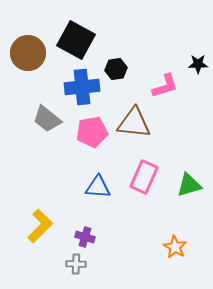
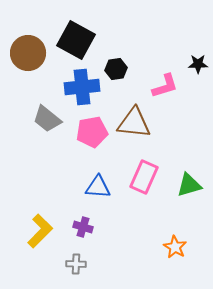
yellow L-shape: moved 5 px down
purple cross: moved 2 px left, 10 px up
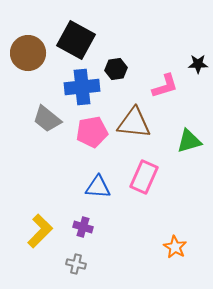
green triangle: moved 44 px up
gray cross: rotated 12 degrees clockwise
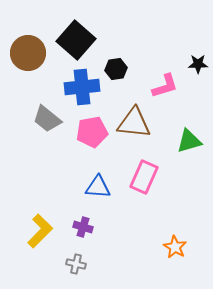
black square: rotated 12 degrees clockwise
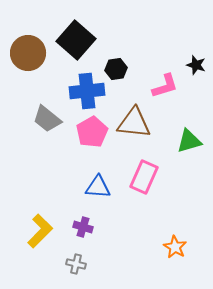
black star: moved 2 px left, 1 px down; rotated 18 degrees clockwise
blue cross: moved 5 px right, 4 px down
pink pentagon: rotated 20 degrees counterclockwise
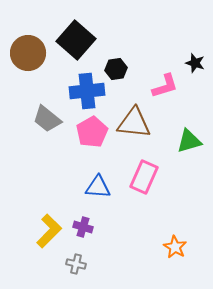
black star: moved 1 px left, 2 px up
yellow L-shape: moved 9 px right
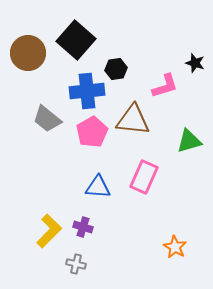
brown triangle: moved 1 px left, 3 px up
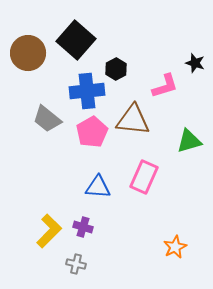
black hexagon: rotated 20 degrees counterclockwise
orange star: rotated 15 degrees clockwise
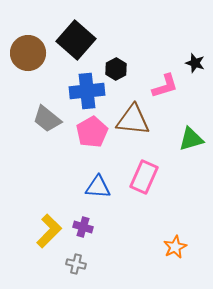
green triangle: moved 2 px right, 2 px up
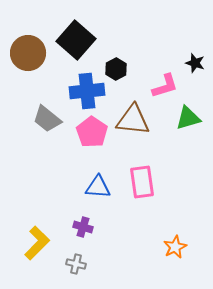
pink pentagon: rotated 8 degrees counterclockwise
green triangle: moved 3 px left, 21 px up
pink rectangle: moved 2 px left, 5 px down; rotated 32 degrees counterclockwise
yellow L-shape: moved 12 px left, 12 px down
